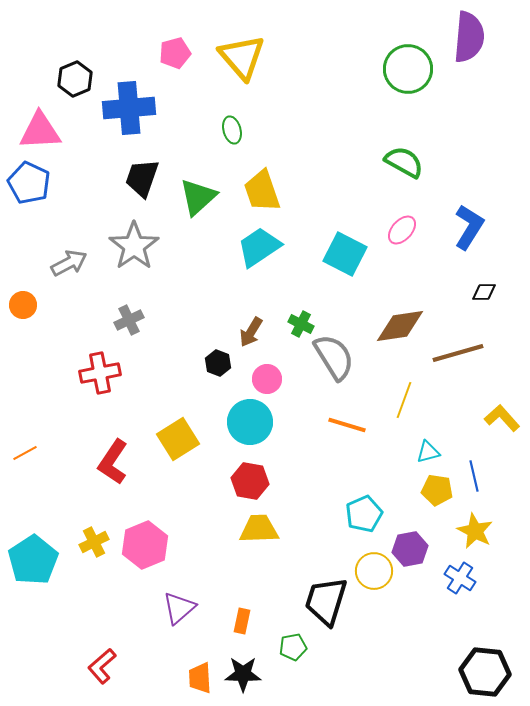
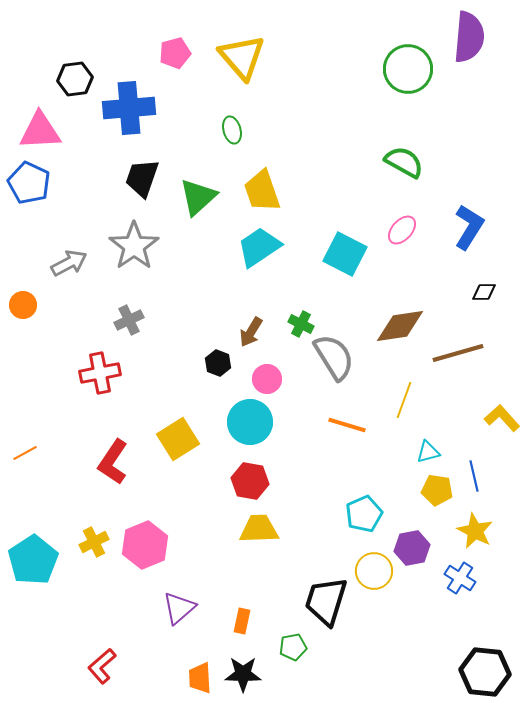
black hexagon at (75, 79): rotated 16 degrees clockwise
purple hexagon at (410, 549): moved 2 px right, 1 px up
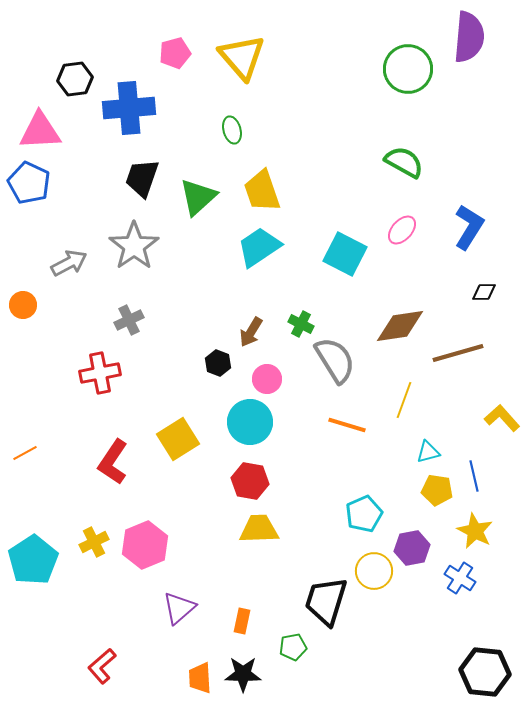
gray semicircle at (334, 357): moved 1 px right, 3 px down
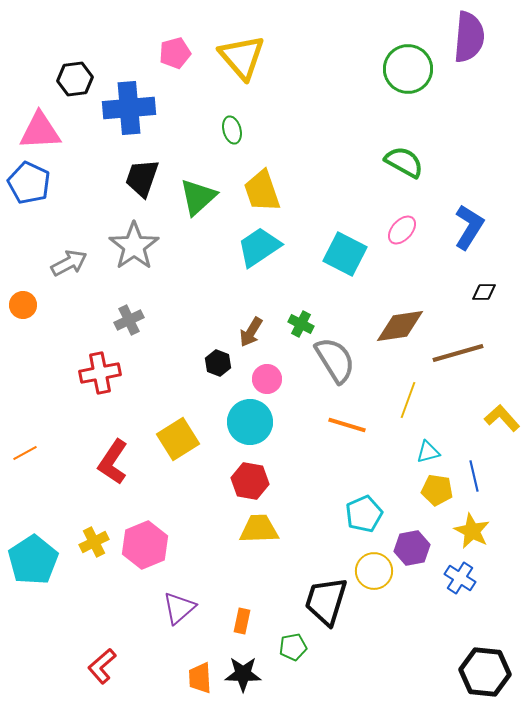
yellow line at (404, 400): moved 4 px right
yellow star at (475, 531): moved 3 px left
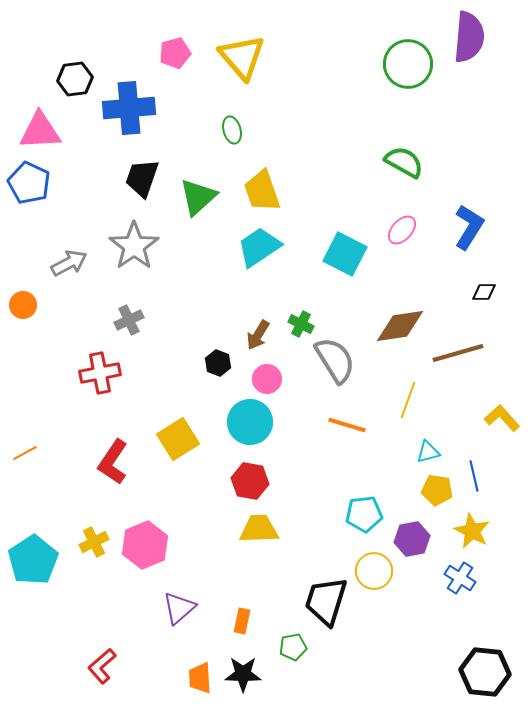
green circle at (408, 69): moved 5 px up
brown arrow at (251, 332): moved 7 px right, 3 px down
cyan pentagon at (364, 514): rotated 18 degrees clockwise
purple hexagon at (412, 548): moved 9 px up
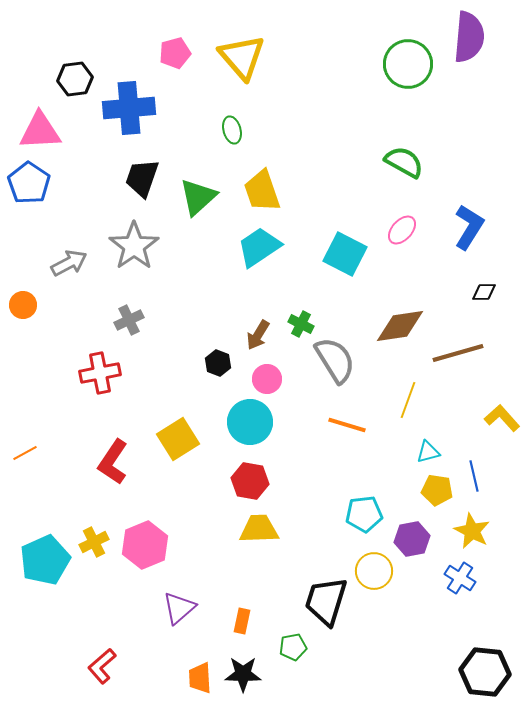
blue pentagon at (29, 183): rotated 9 degrees clockwise
cyan pentagon at (33, 560): moved 12 px right; rotated 9 degrees clockwise
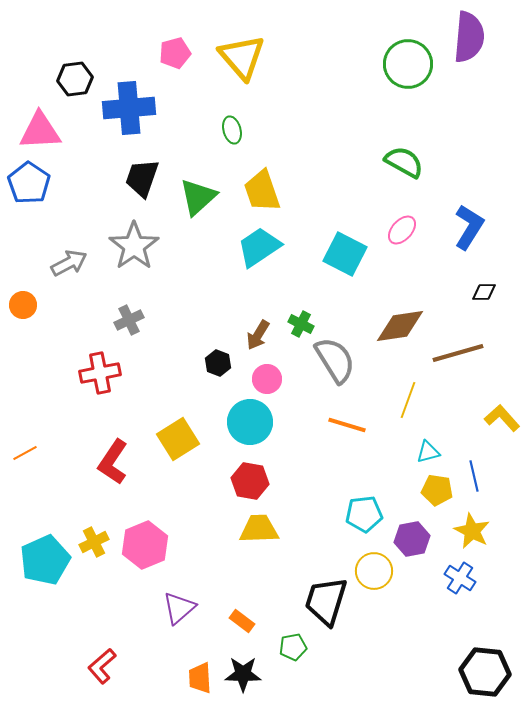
orange rectangle at (242, 621): rotated 65 degrees counterclockwise
